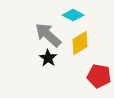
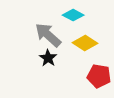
yellow diamond: moved 5 px right; rotated 65 degrees clockwise
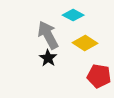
gray arrow: rotated 20 degrees clockwise
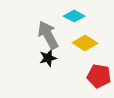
cyan diamond: moved 1 px right, 1 px down
black star: rotated 24 degrees clockwise
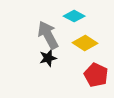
red pentagon: moved 3 px left, 1 px up; rotated 15 degrees clockwise
